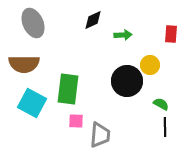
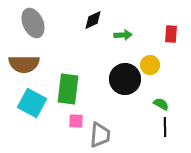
black circle: moved 2 px left, 2 px up
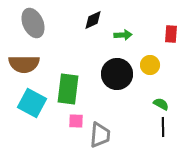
black circle: moved 8 px left, 5 px up
black line: moved 2 px left
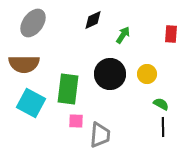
gray ellipse: rotated 60 degrees clockwise
green arrow: rotated 54 degrees counterclockwise
yellow circle: moved 3 px left, 9 px down
black circle: moved 7 px left
cyan square: moved 1 px left
